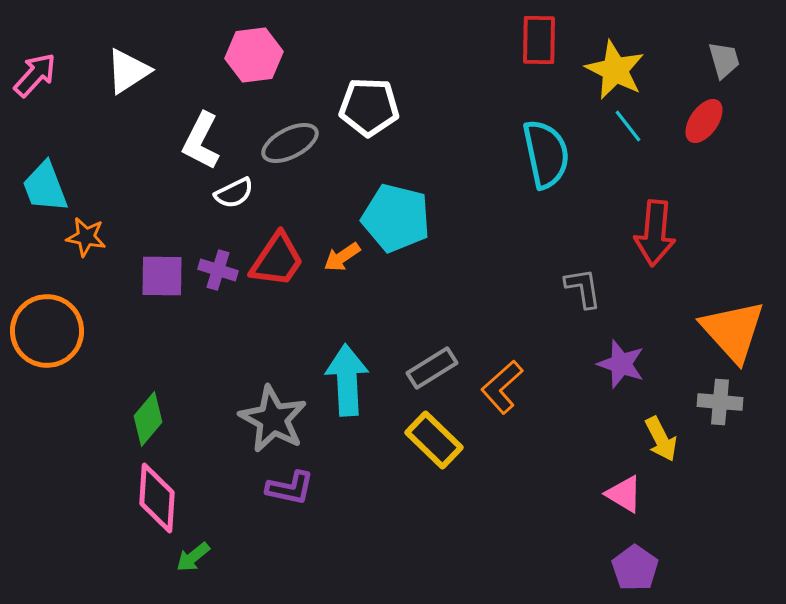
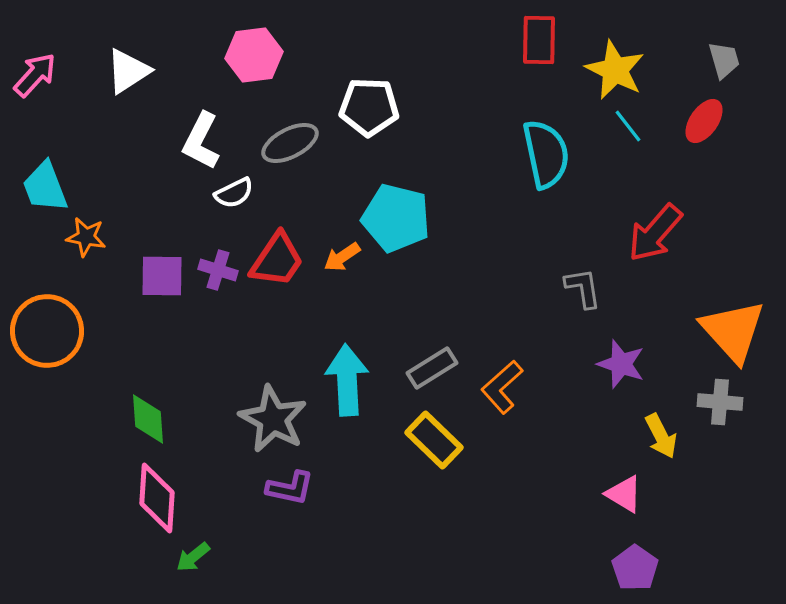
red arrow: rotated 36 degrees clockwise
green diamond: rotated 44 degrees counterclockwise
yellow arrow: moved 3 px up
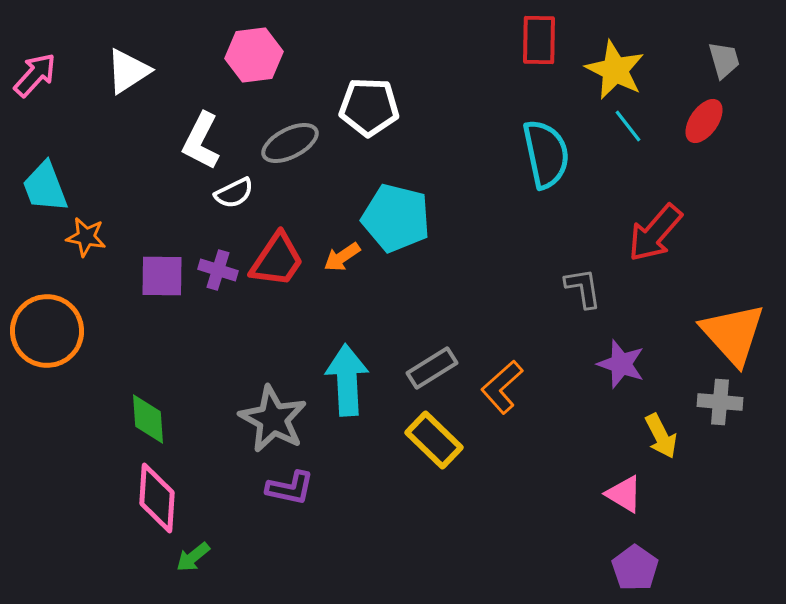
orange triangle: moved 3 px down
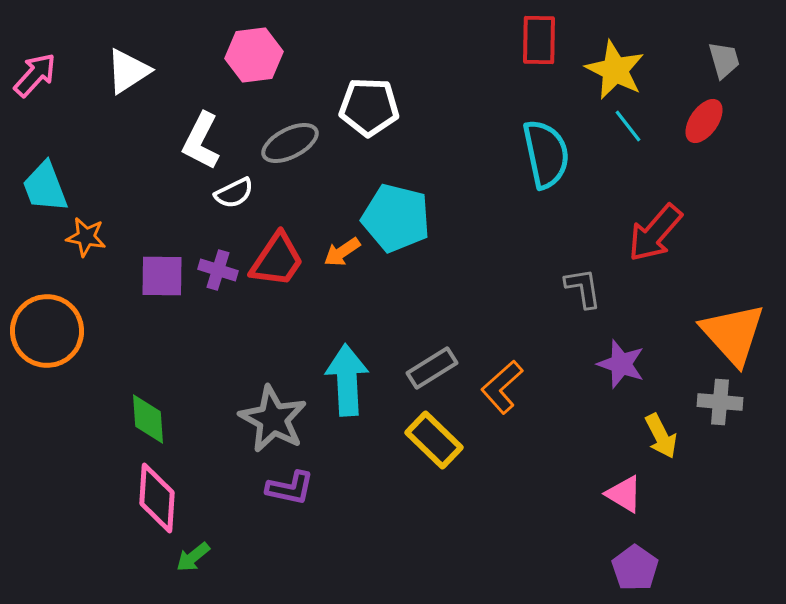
orange arrow: moved 5 px up
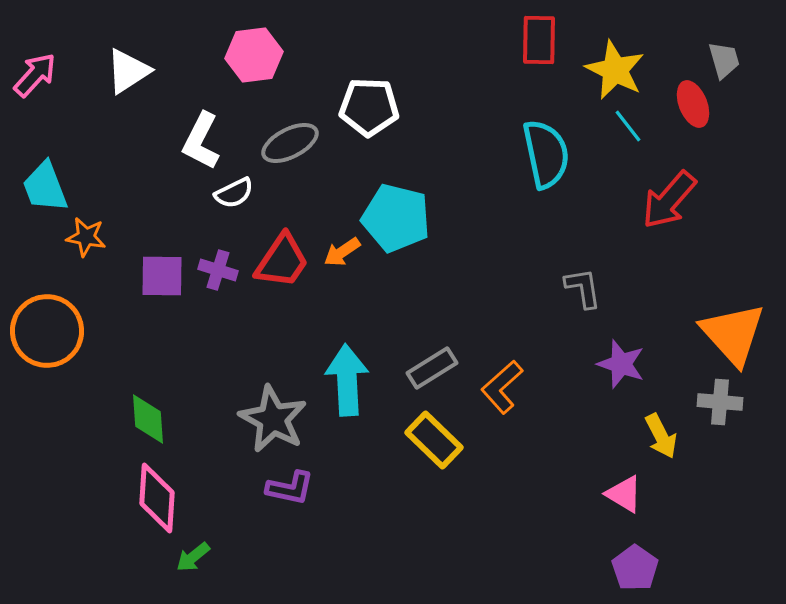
red ellipse: moved 11 px left, 17 px up; rotated 57 degrees counterclockwise
red arrow: moved 14 px right, 33 px up
red trapezoid: moved 5 px right, 1 px down
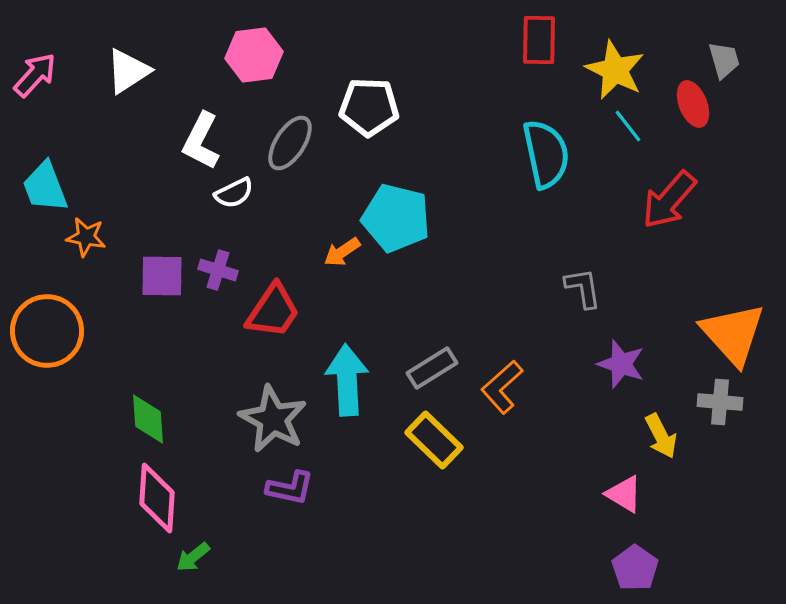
gray ellipse: rotated 30 degrees counterclockwise
red trapezoid: moved 9 px left, 50 px down
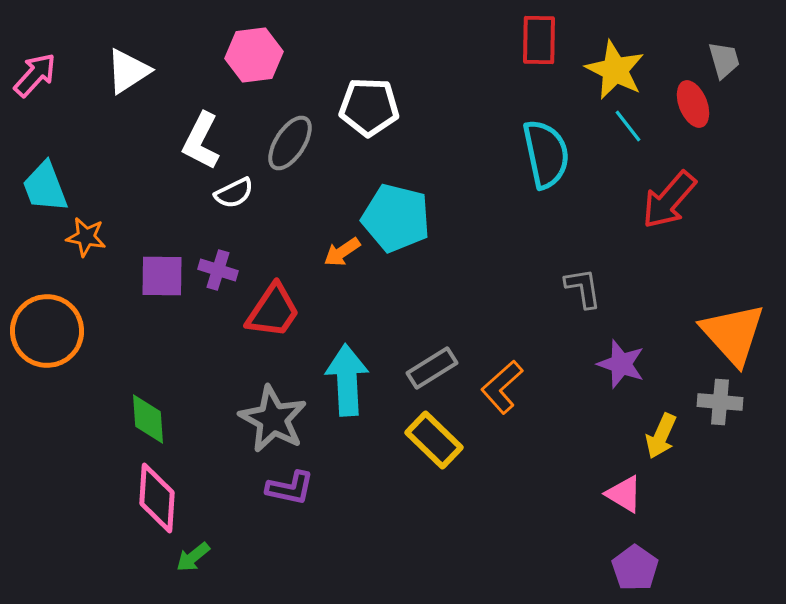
yellow arrow: rotated 51 degrees clockwise
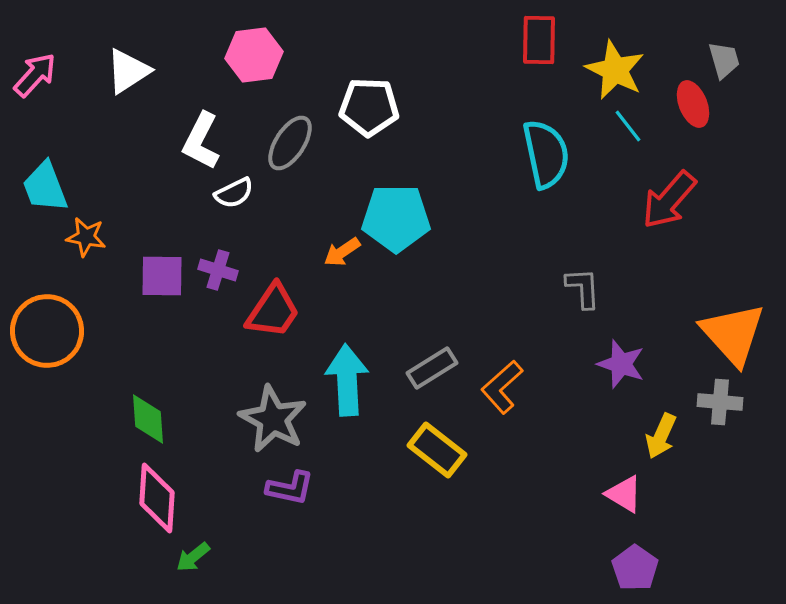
cyan pentagon: rotated 14 degrees counterclockwise
gray L-shape: rotated 6 degrees clockwise
yellow rectangle: moved 3 px right, 10 px down; rotated 6 degrees counterclockwise
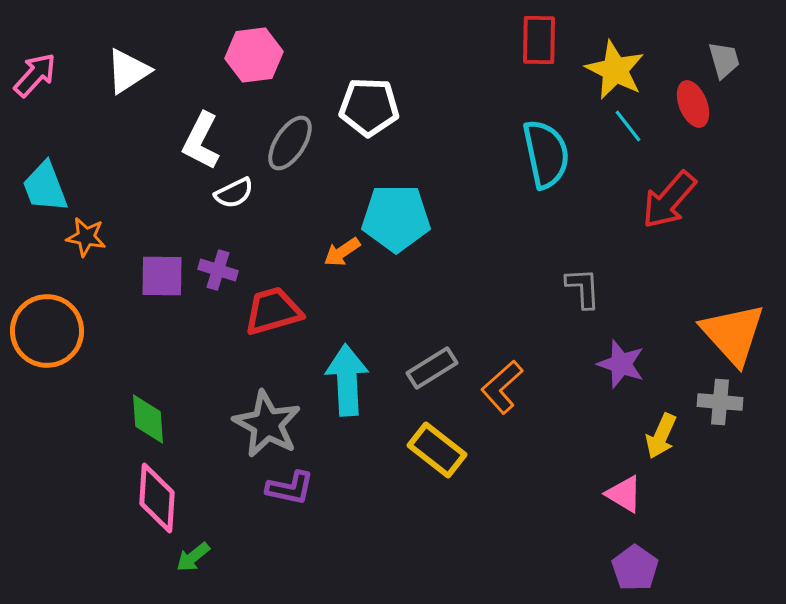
red trapezoid: rotated 140 degrees counterclockwise
gray star: moved 6 px left, 5 px down
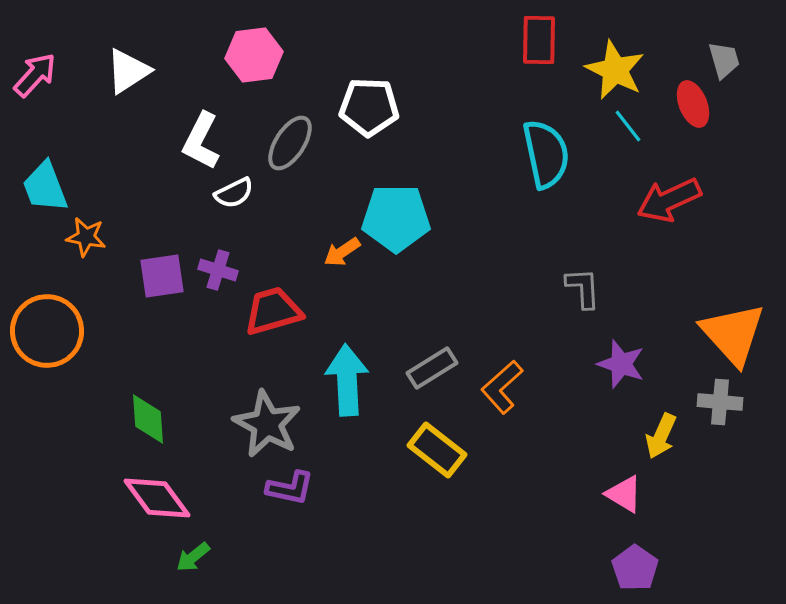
red arrow: rotated 24 degrees clockwise
purple square: rotated 9 degrees counterclockwise
pink diamond: rotated 40 degrees counterclockwise
